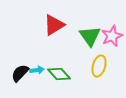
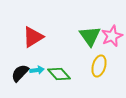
red triangle: moved 21 px left, 12 px down
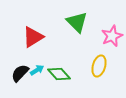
green triangle: moved 13 px left, 14 px up; rotated 10 degrees counterclockwise
cyan arrow: rotated 24 degrees counterclockwise
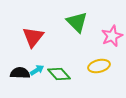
red triangle: rotated 20 degrees counterclockwise
yellow ellipse: rotated 60 degrees clockwise
black semicircle: rotated 48 degrees clockwise
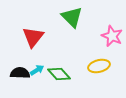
green triangle: moved 5 px left, 5 px up
pink star: rotated 25 degrees counterclockwise
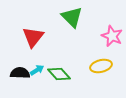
yellow ellipse: moved 2 px right
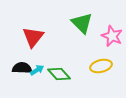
green triangle: moved 10 px right, 6 px down
black semicircle: moved 2 px right, 5 px up
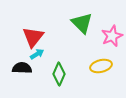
pink star: rotated 25 degrees clockwise
cyan arrow: moved 16 px up
green diamond: rotated 65 degrees clockwise
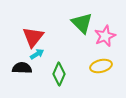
pink star: moved 7 px left
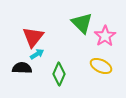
pink star: rotated 10 degrees counterclockwise
yellow ellipse: rotated 40 degrees clockwise
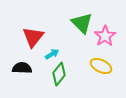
cyan arrow: moved 15 px right
green diamond: rotated 15 degrees clockwise
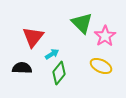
green diamond: moved 1 px up
